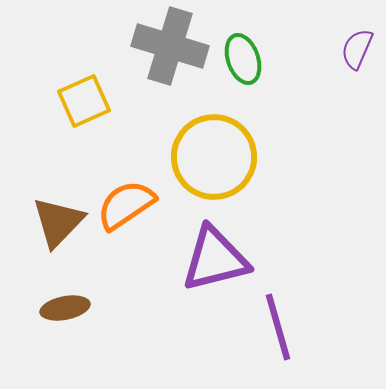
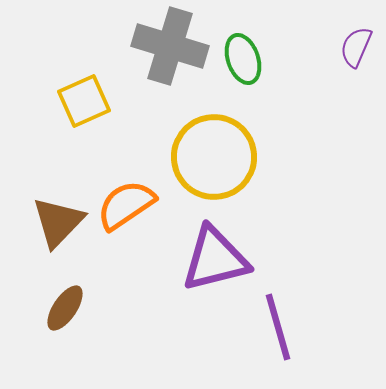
purple semicircle: moved 1 px left, 2 px up
brown ellipse: rotated 45 degrees counterclockwise
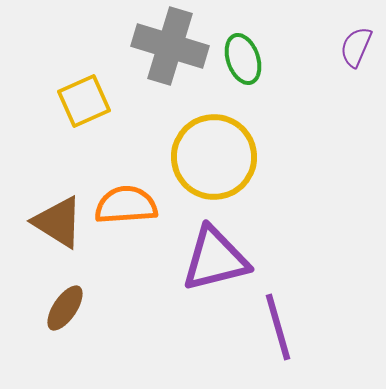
orange semicircle: rotated 30 degrees clockwise
brown triangle: rotated 42 degrees counterclockwise
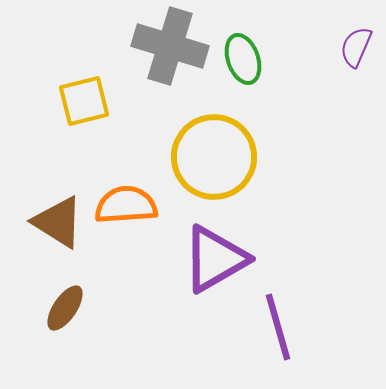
yellow square: rotated 10 degrees clockwise
purple triangle: rotated 16 degrees counterclockwise
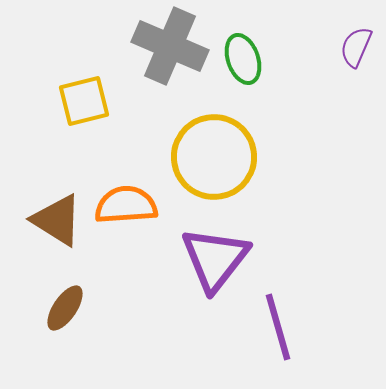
gray cross: rotated 6 degrees clockwise
brown triangle: moved 1 px left, 2 px up
purple triangle: rotated 22 degrees counterclockwise
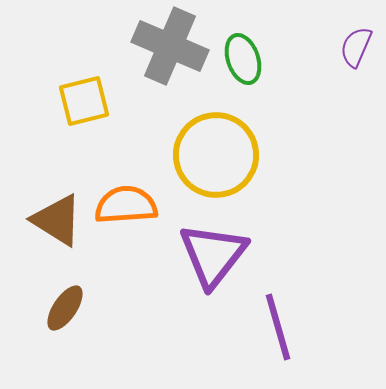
yellow circle: moved 2 px right, 2 px up
purple triangle: moved 2 px left, 4 px up
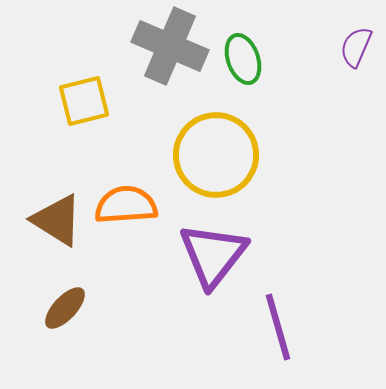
brown ellipse: rotated 9 degrees clockwise
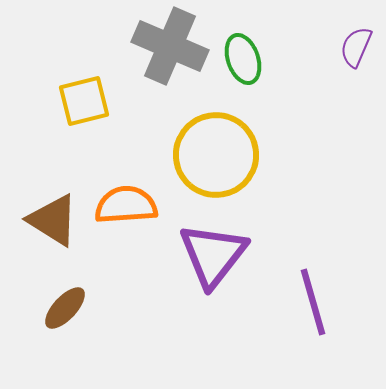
brown triangle: moved 4 px left
purple line: moved 35 px right, 25 px up
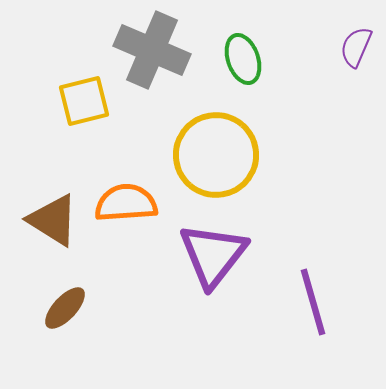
gray cross: moved 18 px left, 4 px down
orange semicircle: moved 2 px up
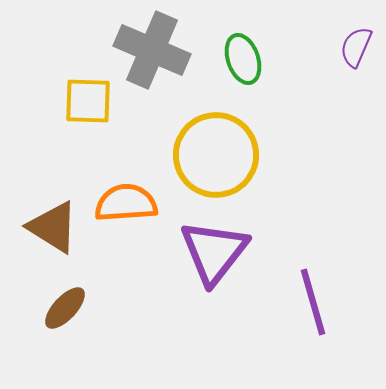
yellow square: moved 4 px right; rotated 16 degrees clockwise
brown triangle: moved 7 px down
purple triangle: moved 1 px right, 3 px up
